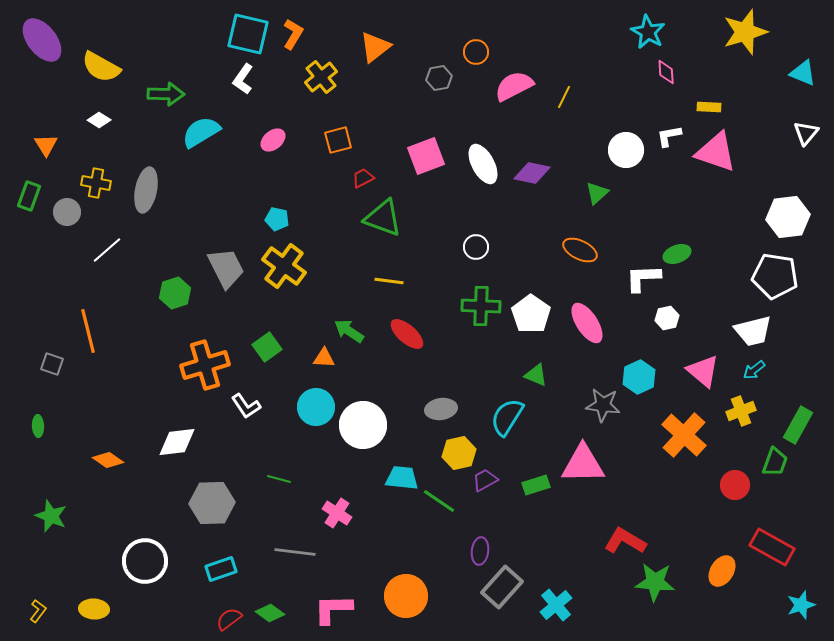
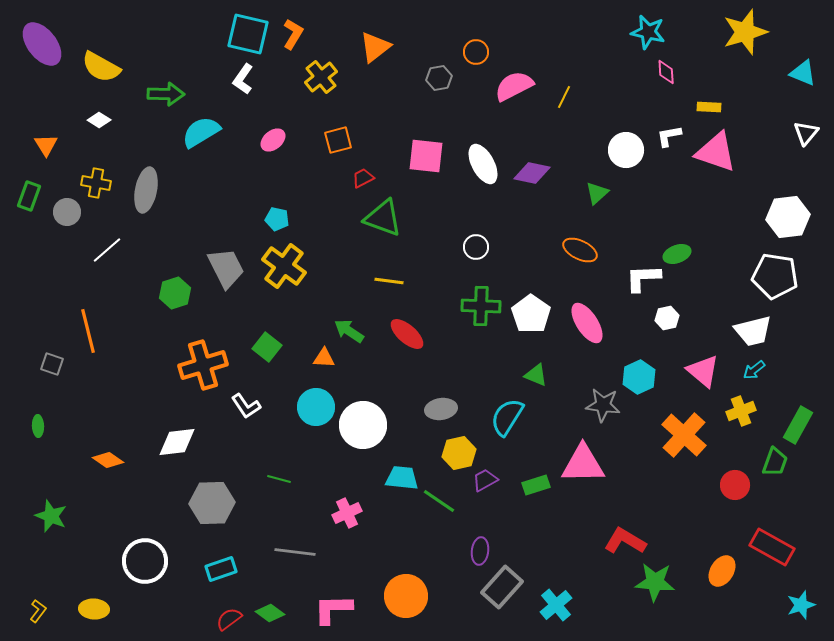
cyan star at (648, 32): rotated 16 degrees counterclockwise
purple ellipse at (42, 40): moved 4 px down
pink square at (426, 156): rotated 27 degrees clockwise
green square at (267, 347): rotated 16 degrees counterclockwise
orange cross at (205, 365): moved 2 px left
pink cross at (337, 513): moved 10 px right; rotated 32 degrees clockwise
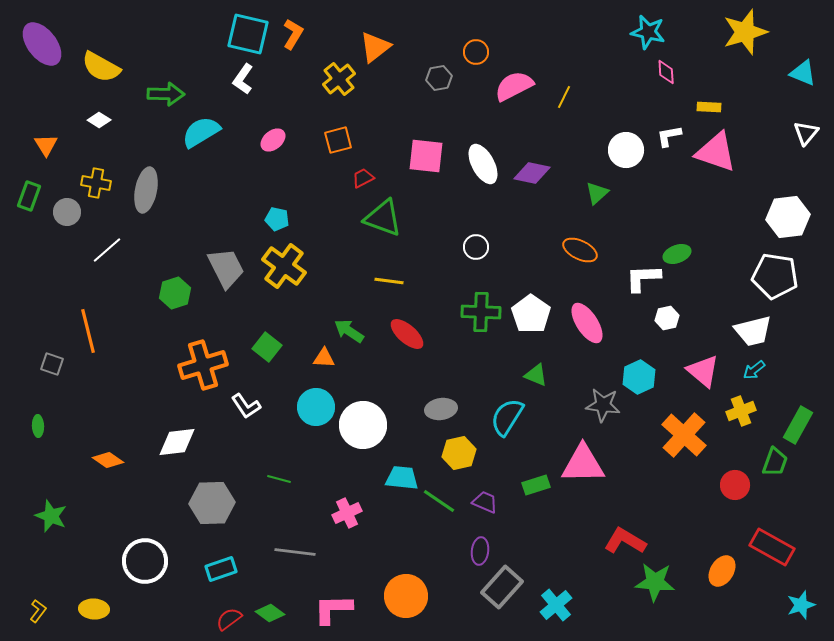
yellow cross at (321, 77): moved 18 px right, 2 px down
green cross at (481, 306): moved 6 px down
purple trapezoid at (485, 480): moved 22 px down; rotated 52 degrees clockwise
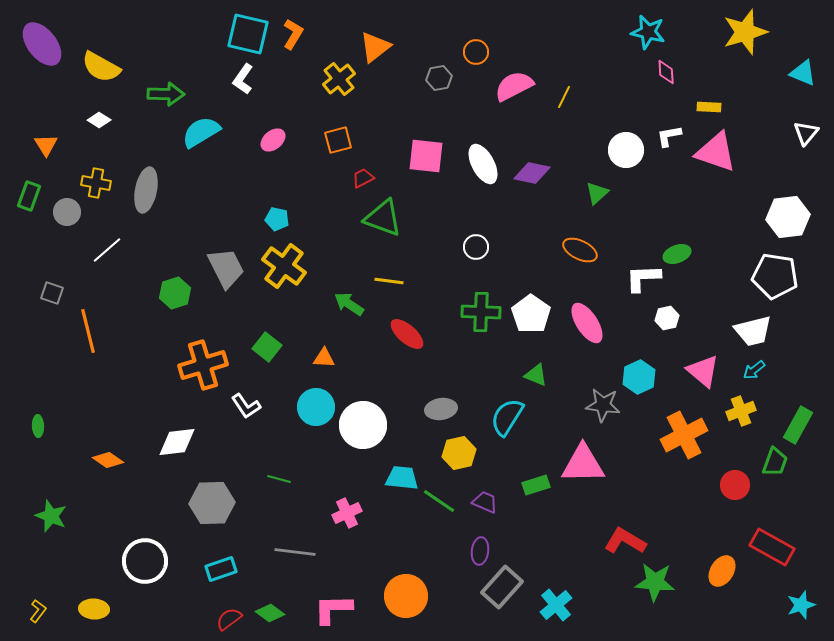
green arrow at (349, 331): moved 27 px up
gray square at (52, 364): moved 71 px up
orange cross at (684, 435): rotated 21 degrees clockwise
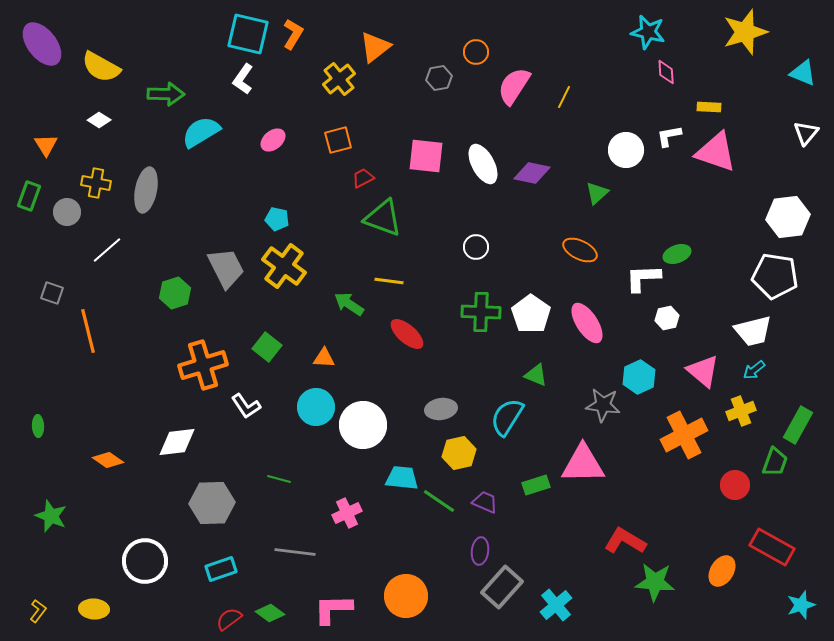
pink semicircle at (514, 86): rotated 30 degrees counterclockwise
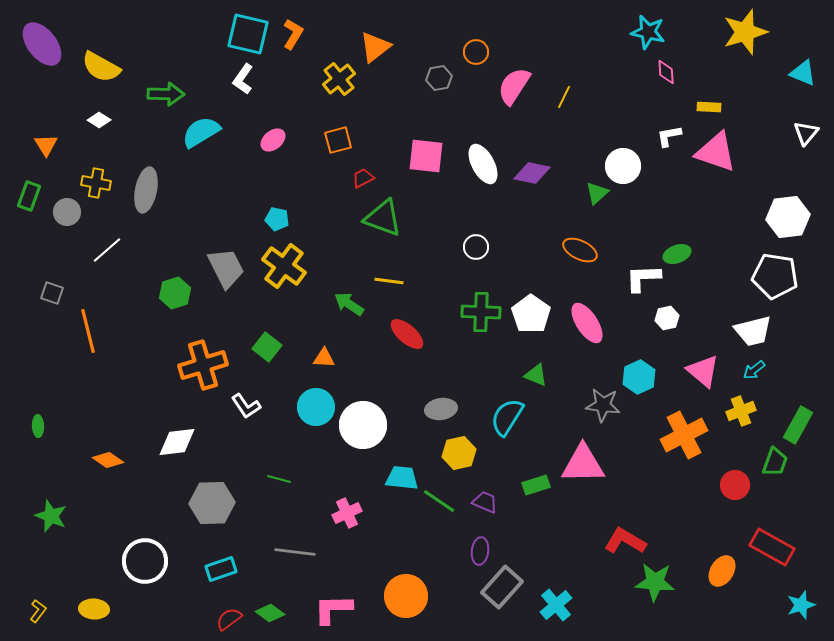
white circle at (626, 150): moved 3 px left, 16 px down
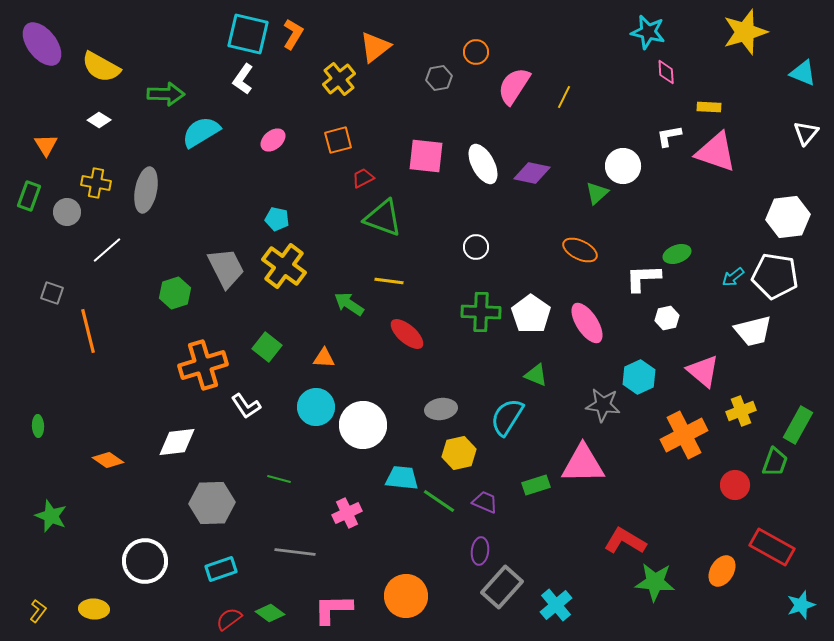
cyan arrow at (754, 370): moved 21 px left, 93 px up
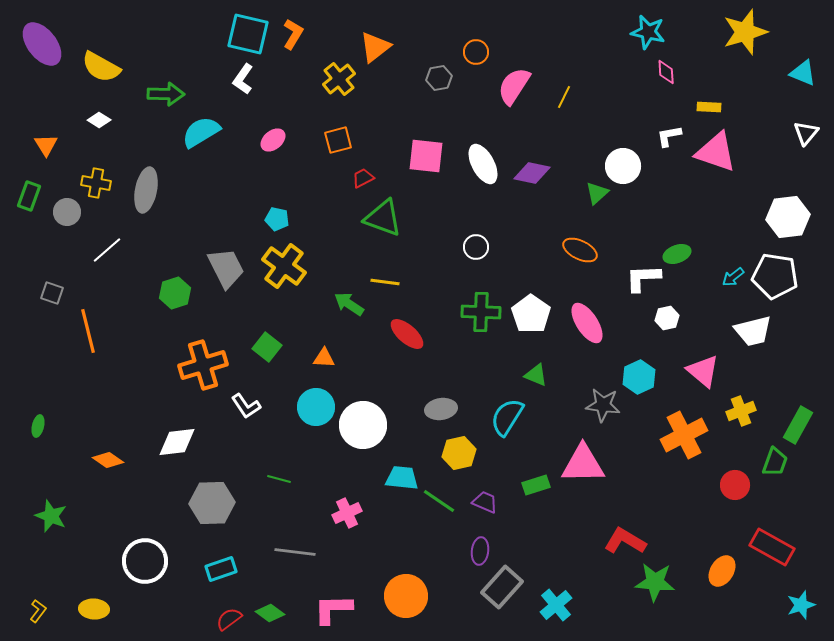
yellow line at (389, 281): moved 4 px left, 1 px down
green ellipse at (38, 426): rotated 15 degrees clockwise
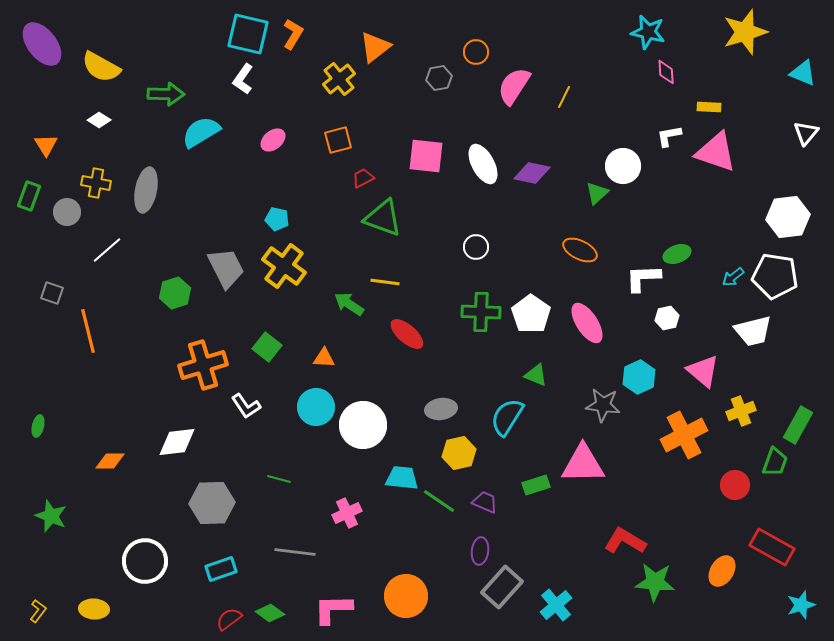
orange diamond at (108, 460): moved 2 px right, 1 px down; rotated 36 degrees counterclockwise
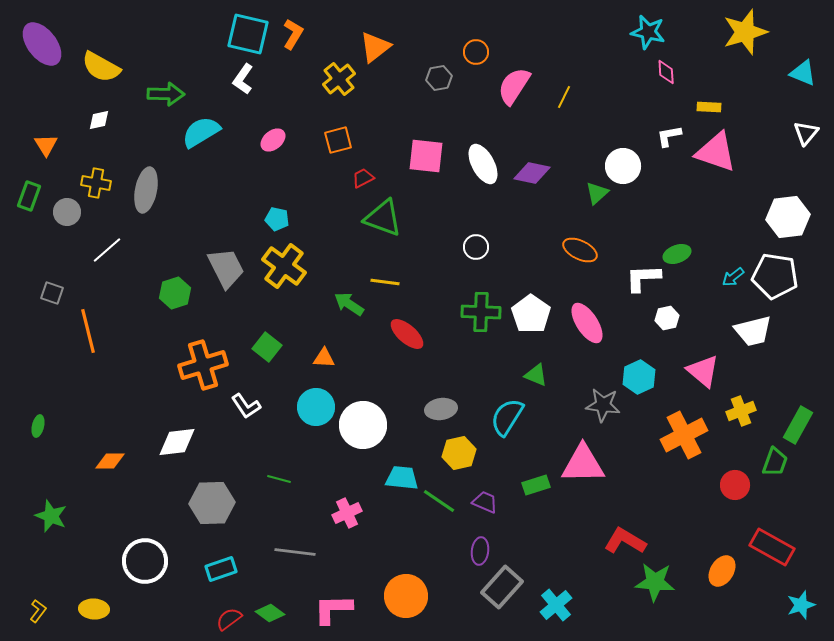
white diamond at (99, 120): rotated 45 degrees counterclockwise
